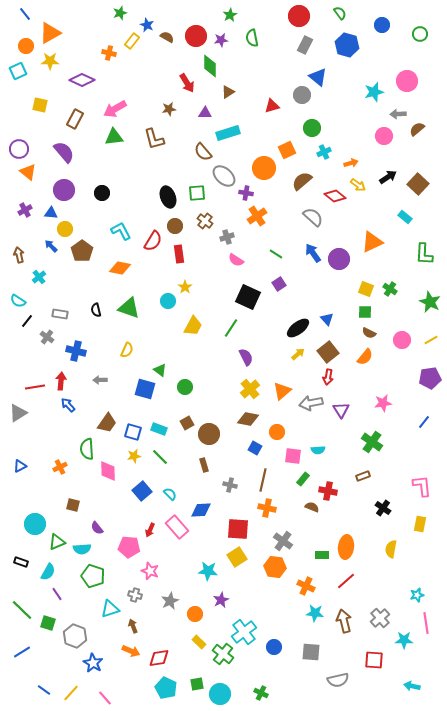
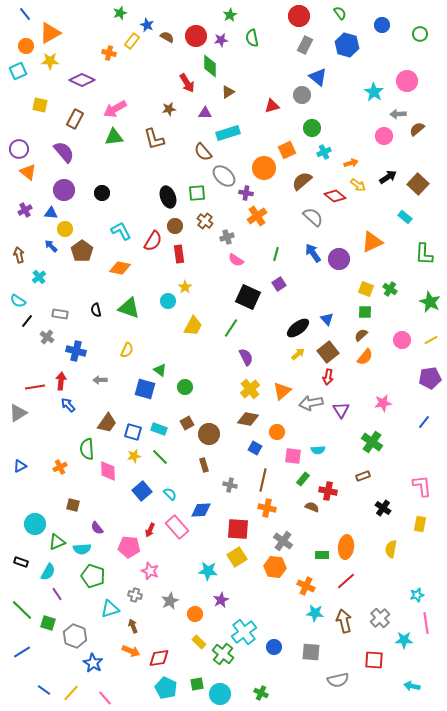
cyan star at (374, 92): rotated 24 degrees counterclockwise
green line at (276, 254): rotated 72 degrees clockwise
brown semicircle at (369, 333): moved 8 px left, 2 px down; rotated 112 degrees clockwise
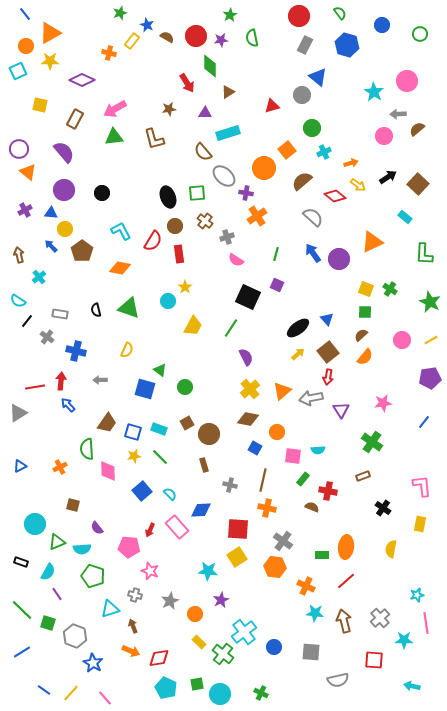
orange square at (287, 150): rotated 12 degrees counterclockwise
purple square at (279, 284): moved 2 px left, 1 px down; rotated 32 degrees counterclockwise
gray arrow at (311, 403): moved 5 px up
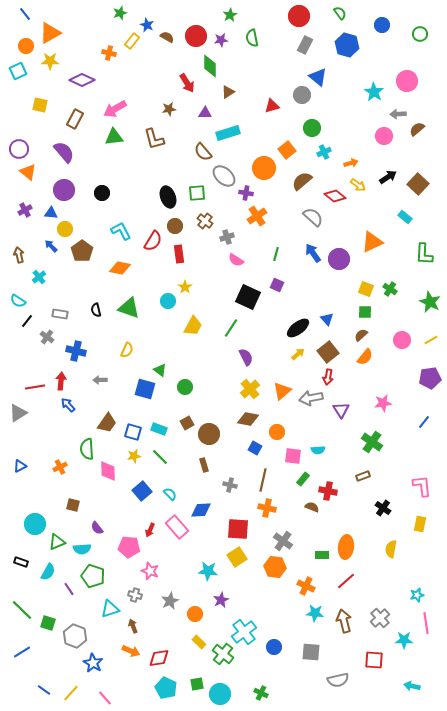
purple line at (57, 594): moved 12 px right, 5 px up
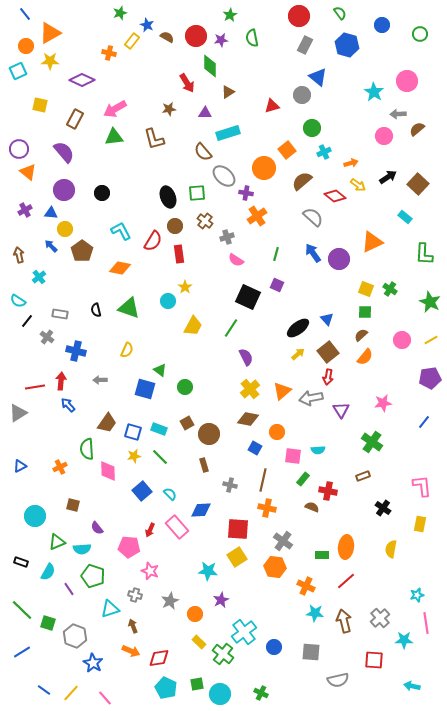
cyan circle at (35, 524): moved 8 px up
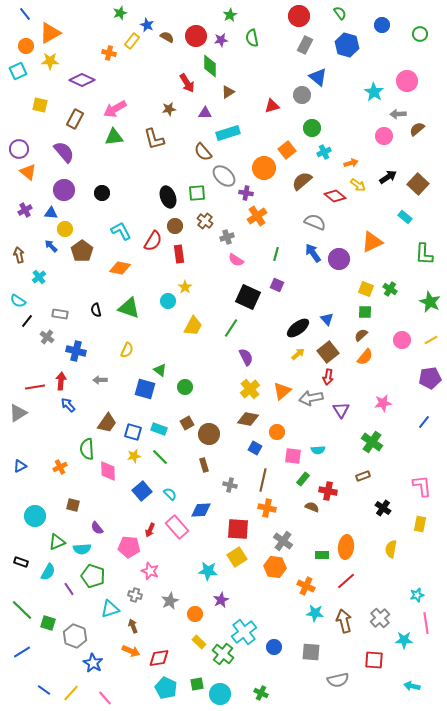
gray semicircle at (313, 217): moved 2 px right, 5 px down; rotated 20 degrees counterclockwise
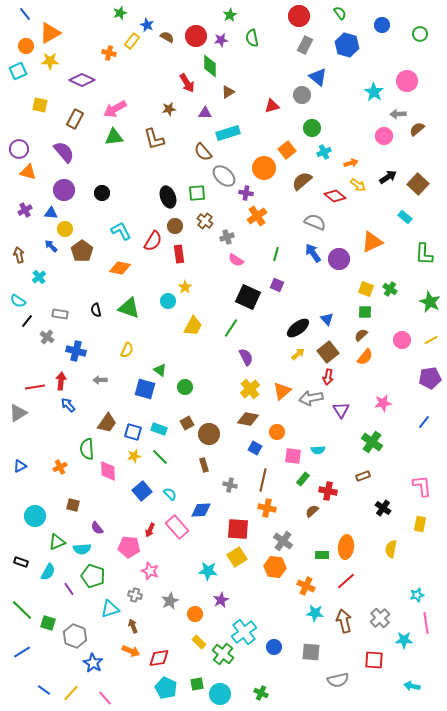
orange triangle at (28, 172): rotated 24 degrees counterclockwise
brown semicircle at (312, 507): moved 4 px down; rotated 64 degrees counterclockwise
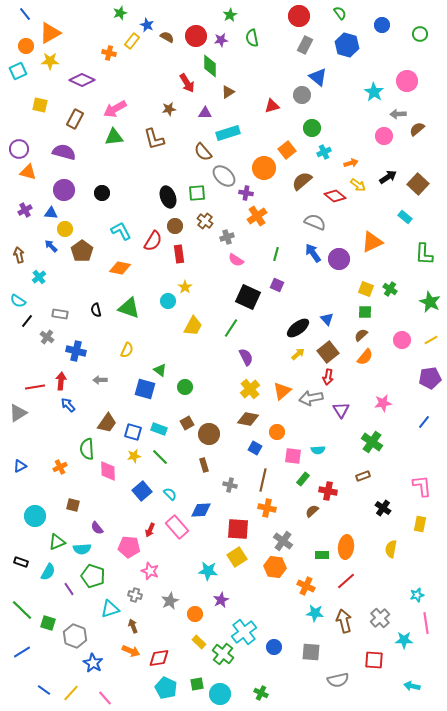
purple semicircle at (64, 152): rotated 35 degrees counterclockwise
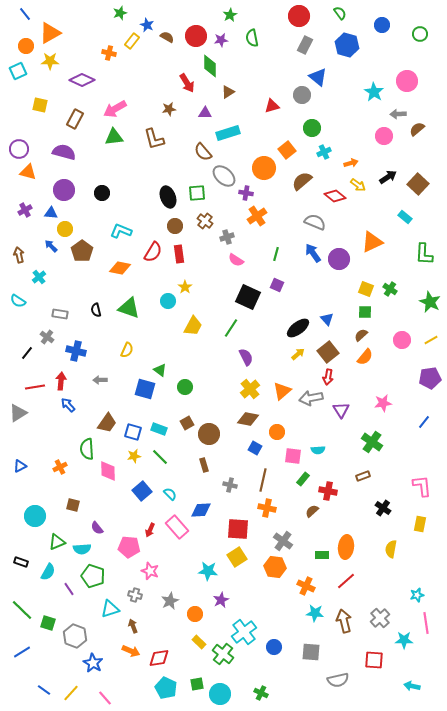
cyan L-shape at (121, 231): rotated 40 degrees counterclockwise
red semicircle at (153, 241): moved 11 px down
black line at (27, 321): moved 32 px down
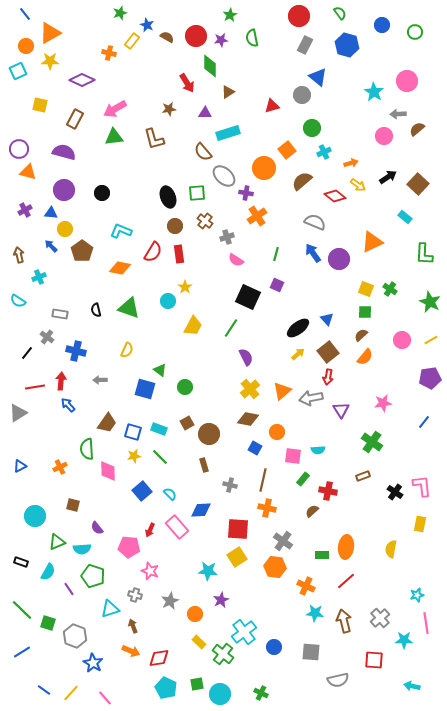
green circle at (420, 34): moved 5 px left, 2 px up
cyan cross at (39, 277): rotated 16 degrees clockwise
black cross at (383, 508): moved 12 px right, 16 px up
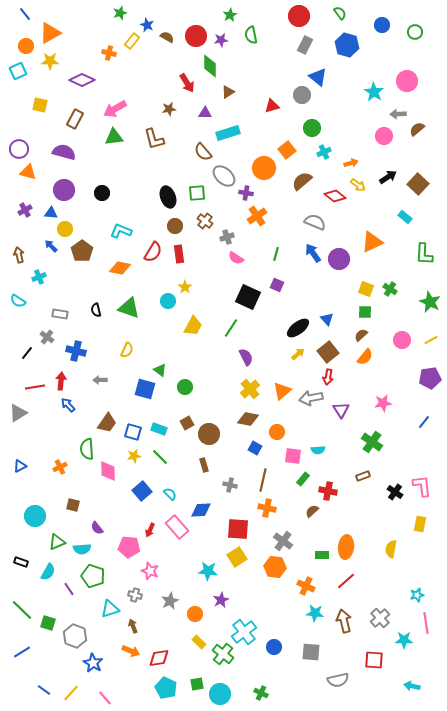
green semicircle at (252, 38): moved 1 px left, 3 px up
pink semicircle at (236, 260): moved 2 px up
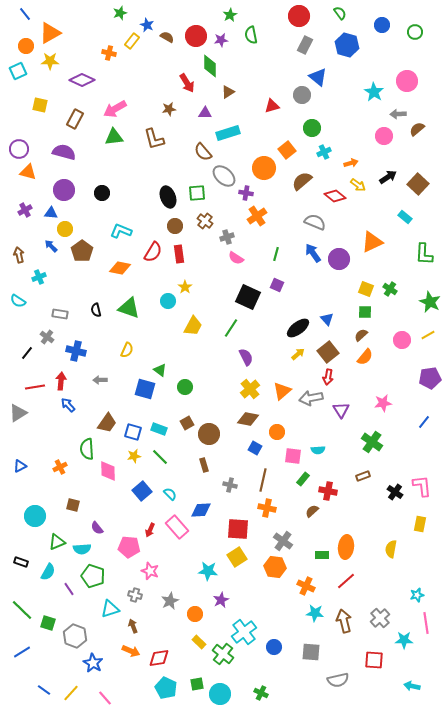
yellow line at (431, 340): moved 3 px left, 5 px up
